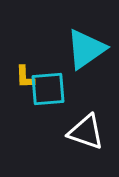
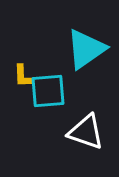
yellow L-shape: moved 2 px left, 1 px up
cyan square: moved 2 px down
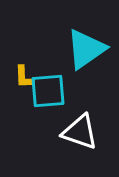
yellow L-shape: moved 1 px right, 1 px down
white triangle: moved 6 px left
